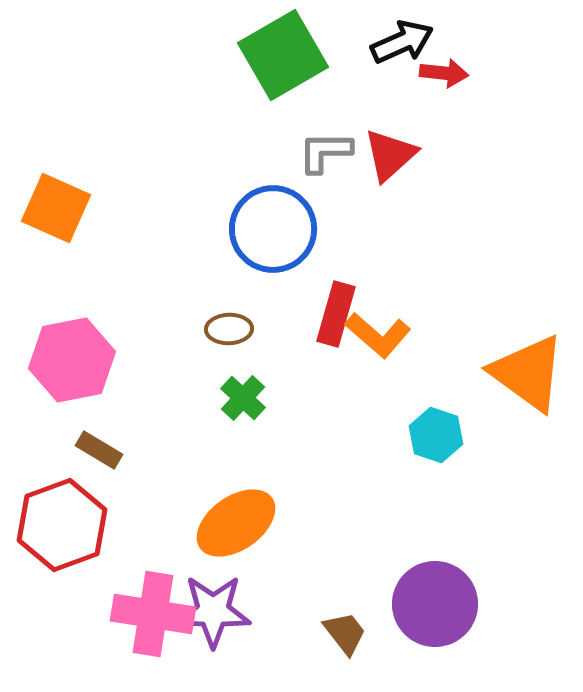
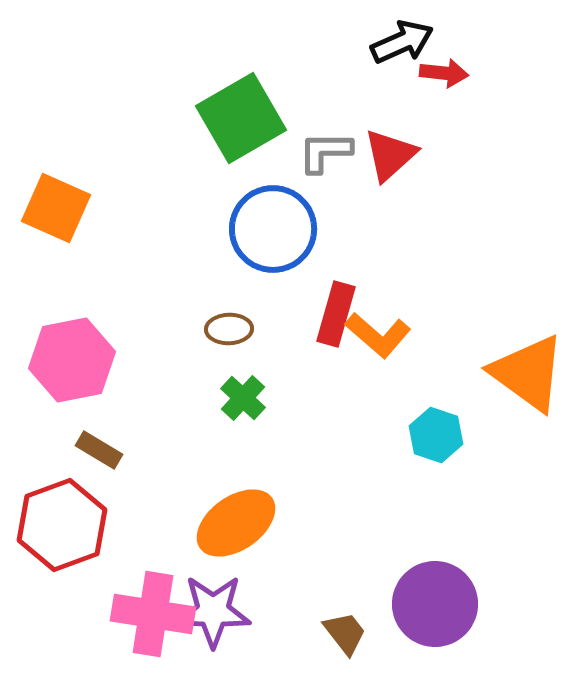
green square: moved 42 px left, 63 px down
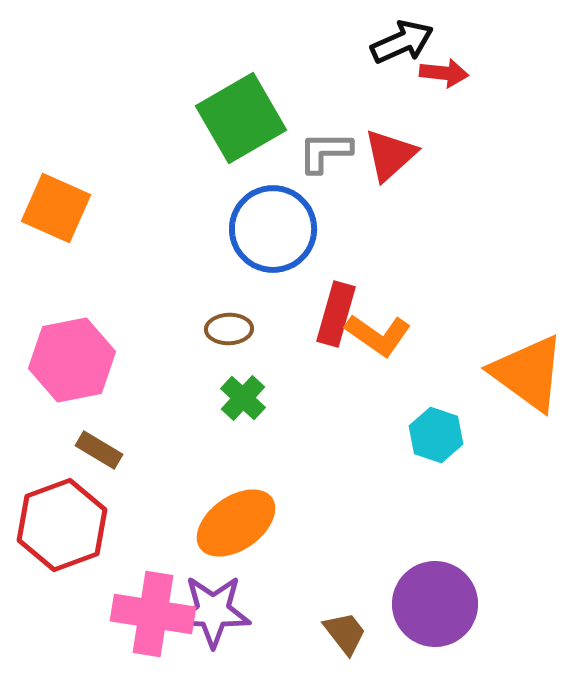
orange L-shape: rotated 6 degrees counterclockwise
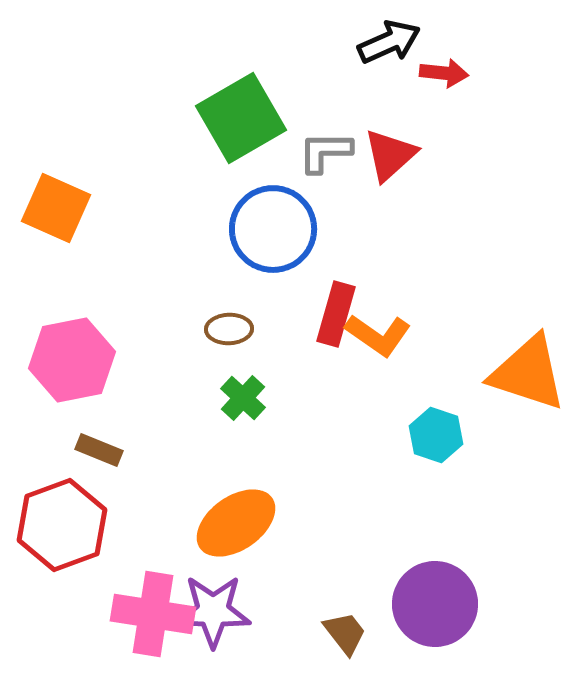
black arrow: moved 13 px left
orange triangle: rotated 18 degrees counterclockwise
brown rectangle: rotated 9 degrees counterclockwise
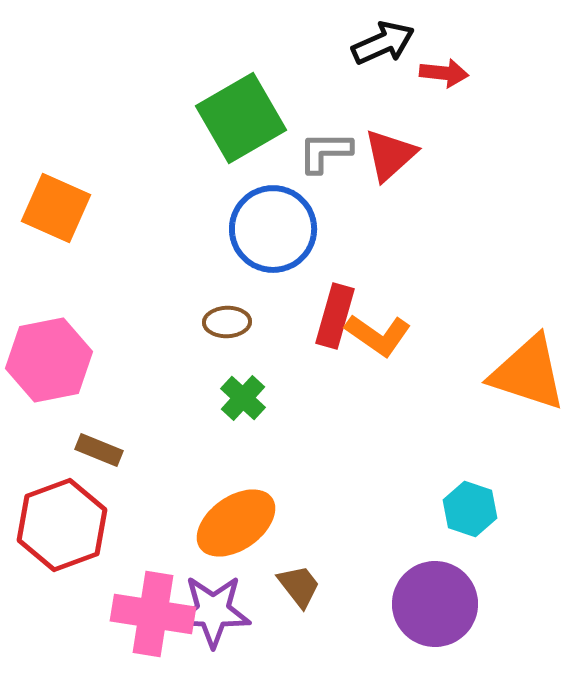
black arrow: moved 6 px left, 1 px down
red rectangle: moved 1 px left, 2 px down
brown ellipse: moved 2 px left, 7 px up
pink hexagon: moved 23 px left
cyan hexagon: moved 34 px right, 74 px down
brown trapezoid: moved 46 px left, 47 px up
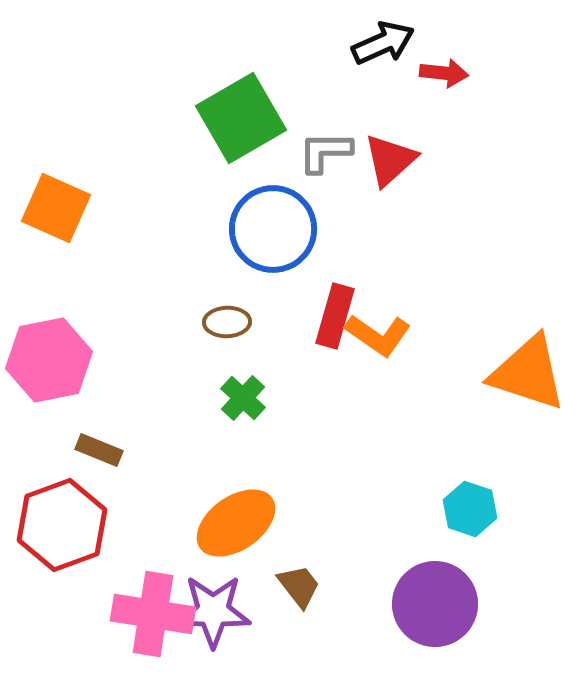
red triangle: moved 5 px down
